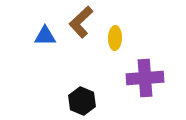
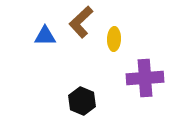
yellow ellipse: moved 1 px left, 1 px down
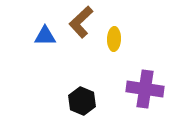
purple cross: moved 11 px down; rotated 12 degrees clockwise
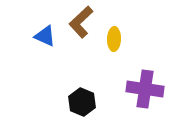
blue triangle: rotated 25 degrees clockwise
black hexagon: moved 1 px down
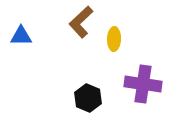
blue triangle: moved 24 px left; rotated 25 degrees counterclockwise
purple cross: moved 2 px left, 5 px up
black hexagon: moved 6 px right, 4 px up
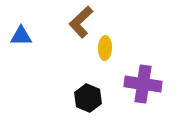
yellow ellipse: moved 9 px left, 9 px down
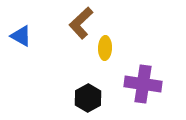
brown L-shape: moved 1 px down
blue triangle: rotated 30 degrees clockwise
black hexagon: rotated 8 degrees clockwise
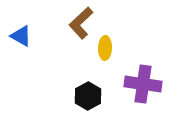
black hexagon: moved 2 px up
